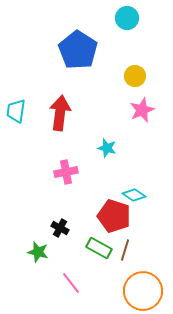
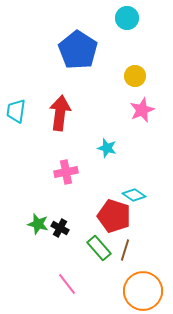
green rectangle: rotated 20 degrees clockwise
green star: moved 28 px up
pink line: moved 4 px left, 1 px down
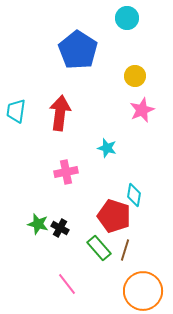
cyan diamond: rotated 65 degrees clockwise
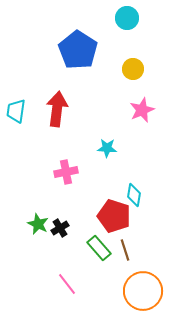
yellow circle: moved 2 px left, 7 px up
red arrow: moved 3 px left, 4 px up
cyan star: rotated 12 degrees counterclockwise
green star: rotated 10 degrees clockwise
black cross: rotated 30 degrees clockwise
brown line: rotated 35 degrees counterclockwise
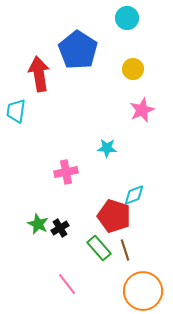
red arrow: moved 18 px left, 35 px up; rotated 16 degrees counterclockwise
cyan diamond: rotated 60 degrees clockwise
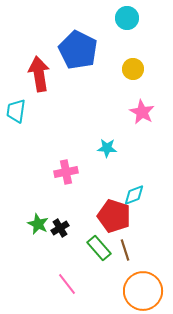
blue pentagon: rotated 6 degrees counterclockwise
pink star: moved 2 px down; rotated 20 degrees counterclockwise
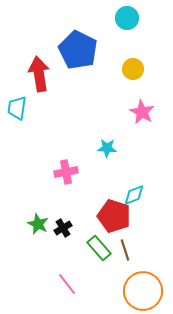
cyan trapezoid: moved 1 px right, 3 px up
black cross: moved 3 px right
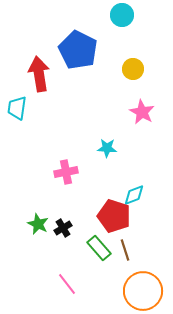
cyan circle: moved 5 px left, 3 px up
